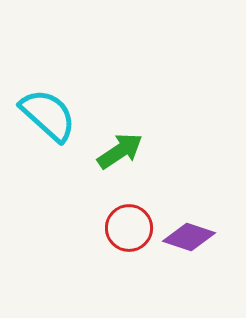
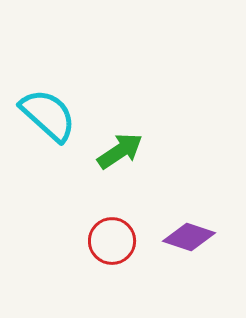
red circle: moved 17 px left, 13 px down
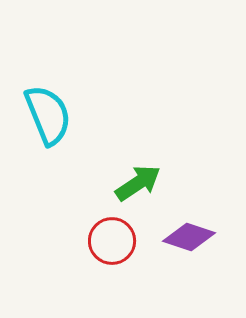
cyan semicircle: rotated 26 degrees clockwise
green arrow: moved 18 px right, 32 px down
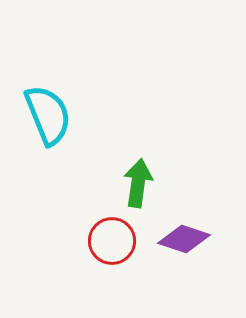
green arrow: rotated 48 degrees counterclockwise
purple diamond: moved 5 px left, 2 px down
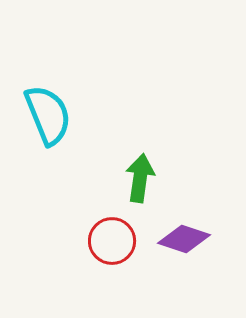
green arrow: moved 2 px right, 5 px up
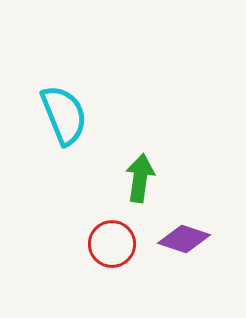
cyan semicircle: moved 16 px right
red circle: moved 3 px down
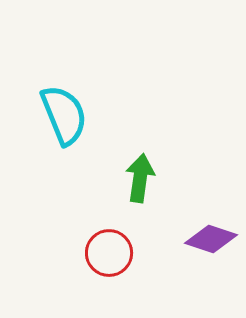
purple diamond: moved 27 px right
red circle: moved 3 px left, 9 px down
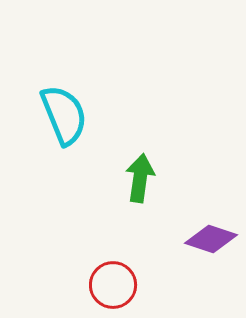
red circle: moved 4 px right, 32 px down
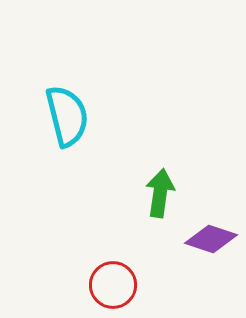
cyan semicircle: moved 3 px right, 1 px down; rotated 8 degrees clockwise
green arrow: moved 20 px right, 15 px down
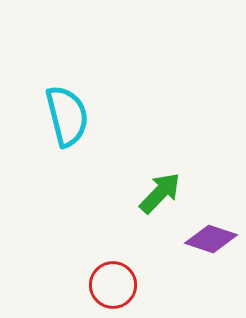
green arrow: rotated 36 degrees clockwise
